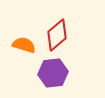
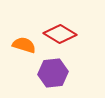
red diamond: moved 3 px right, 1 px up; rotated 72 degrees clockwise
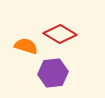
orange semicircle: moved 2 px right, 1 px down
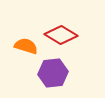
red diamond: moved 1 px right, 1 px down
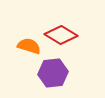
orange semicircle: moved 3 px right
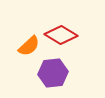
orange semicircle: rotated 120 degrees clockwise
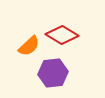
red diamond: moved 1 px right
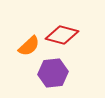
red diamond: rotated 16 degrees counterclockwise
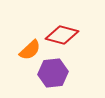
orange semicircle: moved 1 px right, 4 px down
